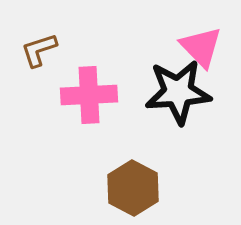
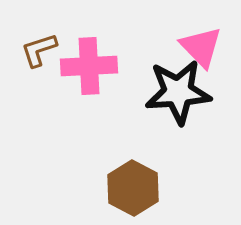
pink cross: moved 29 px up
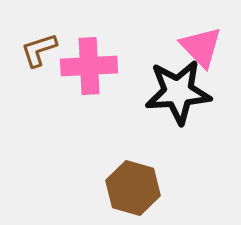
brown hexagon: rotated 12 degrees counterclockwise
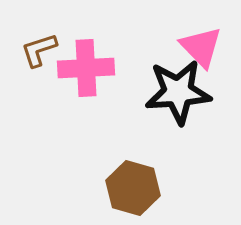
pink cross: moved 3 px left, 2 px down
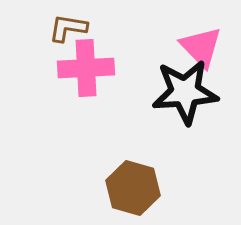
brown L-shape: moved 29 px right, 22 px up; rotated 27 degrees clockwise
black star: moved 7 px right
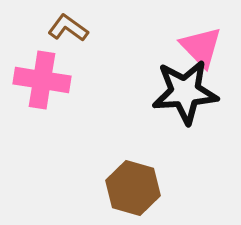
brown L-shape: rotated 27 degrees clockwise
pink cross: moved 44 px left, 12 px down; rotated 12 degrees clockwise
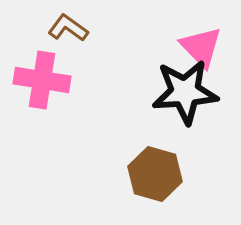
brown hexagon: moved 22 px right, 14 px up
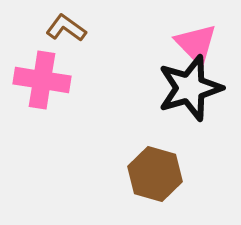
brown L-shape: moved 2 px left
pink triangle: moved 5 px left, 3 px up
black star: moved 5 px right, 4 px up; rotated 12 degrees counterclockwise
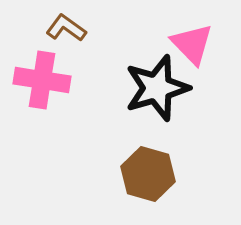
pink triangle: moved 4 px left
black star: moved 33 px left
brown hexagon: moved 7 px left
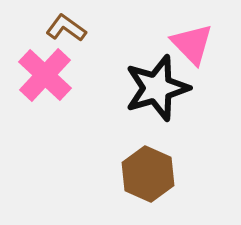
pink cross: moved 3 px right, 5 px up; rotated 34 degrees clockwise
brown hexagon: rotated 8 degrees clockwise
